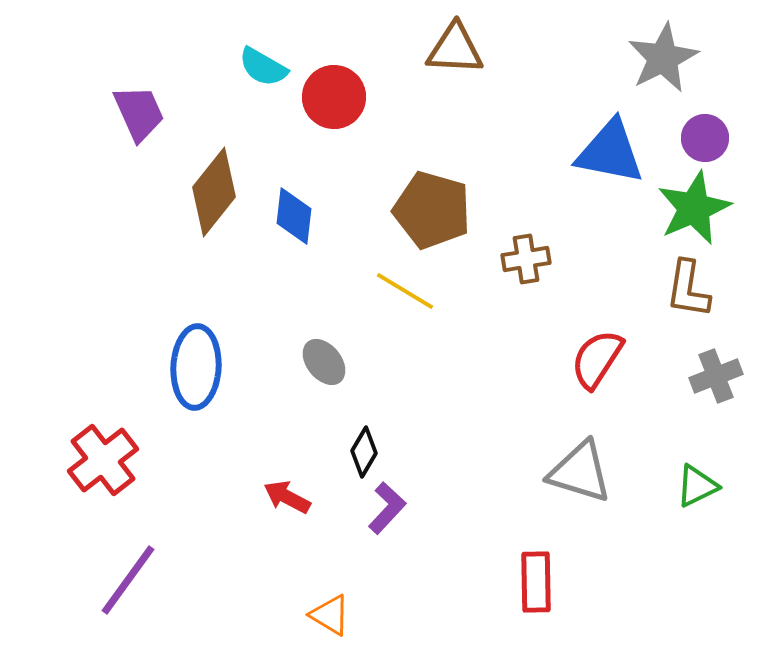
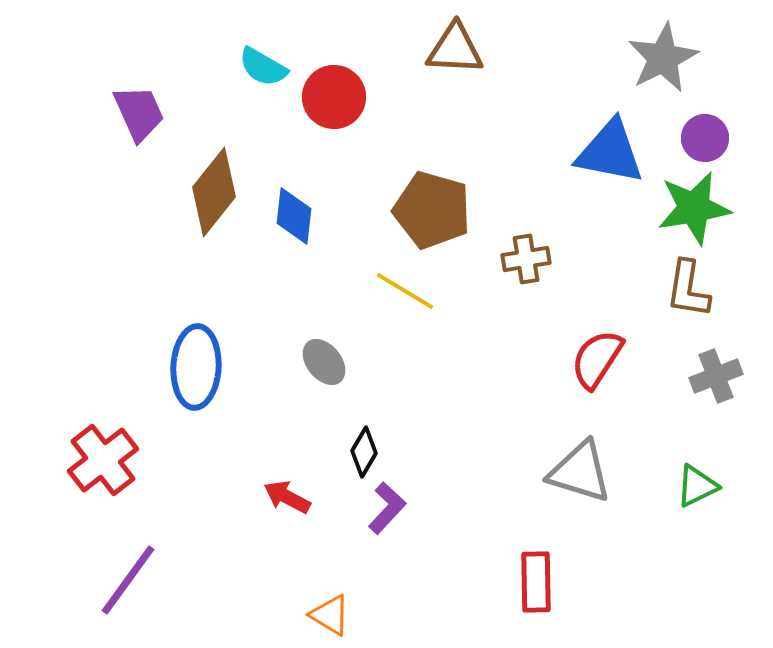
green star: rotated 14 degrees clockwise
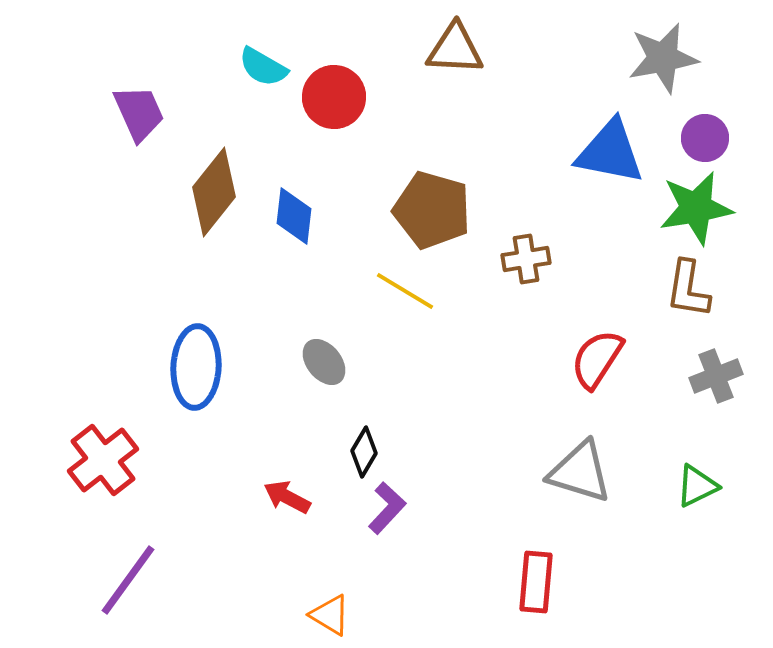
gray star: rotated 16 degrees clockwise
green star: moved 2 px right
red rectangle: rotated 6 degrees clockwise
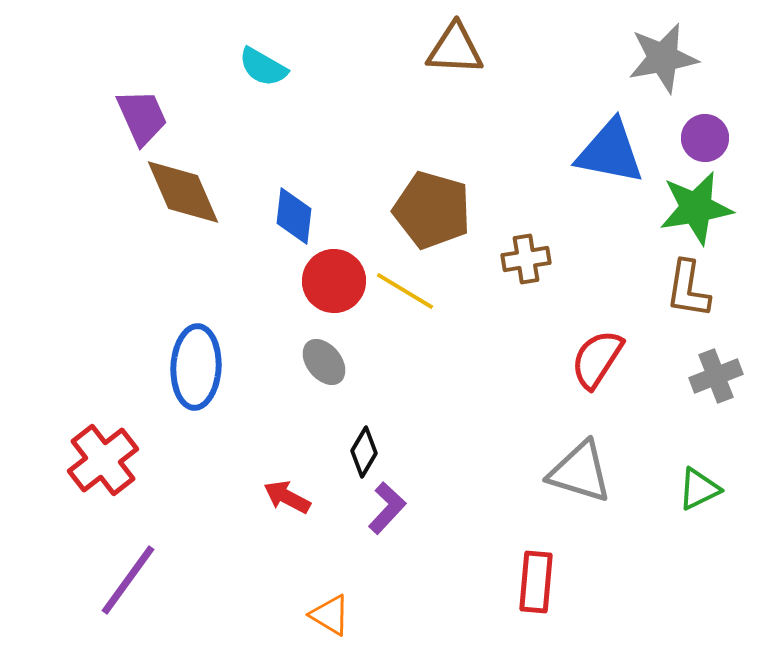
red circle: moved 184 px down
purple trapezoid: moved 3 px right, 4 px down
brown diamond: moved 31 px left; rotated 62 degrees counterclockwise
green triangle: moved 2 px right, 3 px down
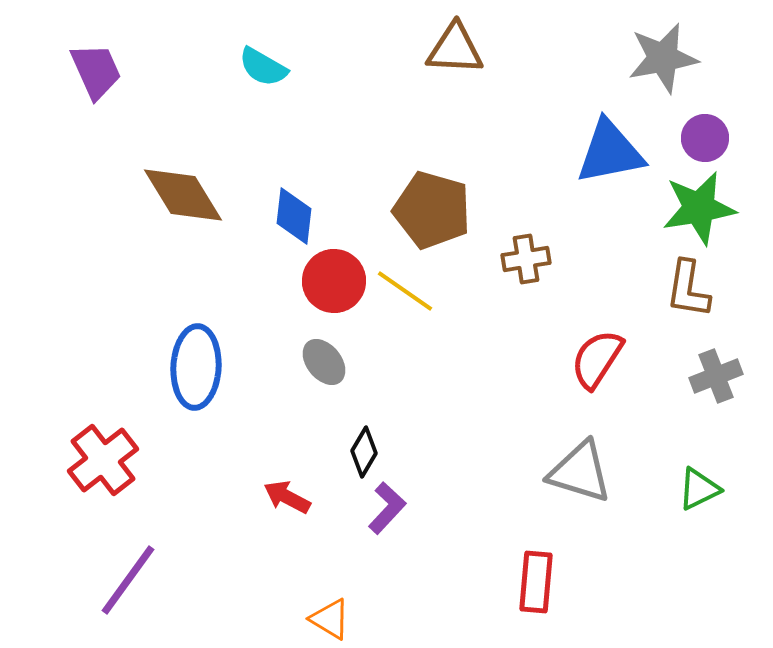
purple trapezoid: moved 46 px left, 46 px up
blue triangle: rotated 22 degrees counterclockwise
brown diamond: moved 3 px down; rotated 8 degrees counterclockwise
green star: moved 3 px right
yellow line: rotated 4 degrees clockwise
orange triangle: moved 4 px down
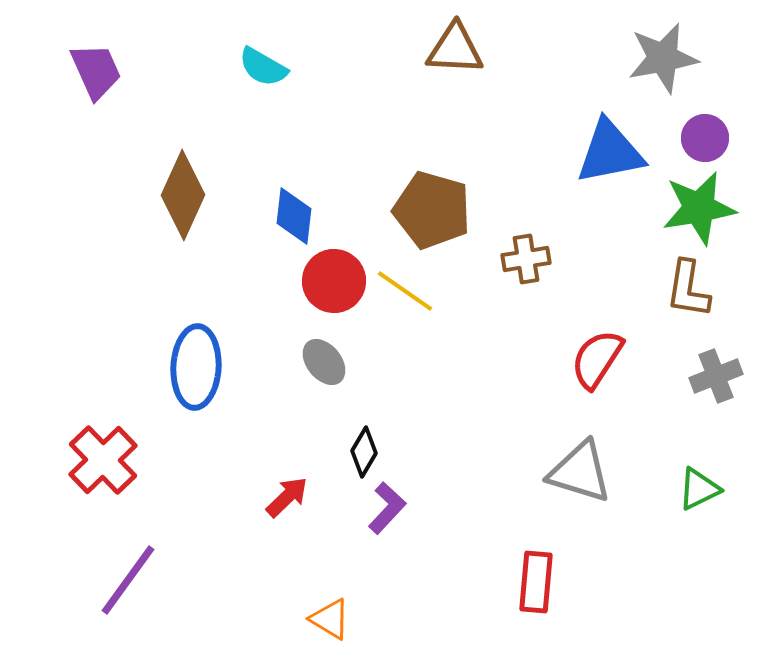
brown diamond: rotated 56 degrees clockwise
red cross: rotated 6 degrees counterclockwise
red arrow: rotated 108 degrees clockwise
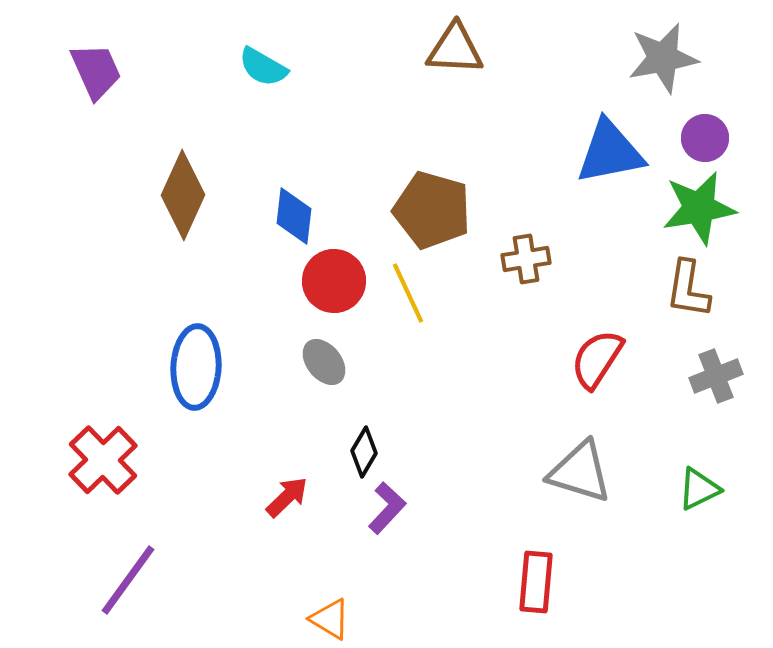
yellow line: moved 3 px right, 2 px down; rotated 30 degrees clockwise
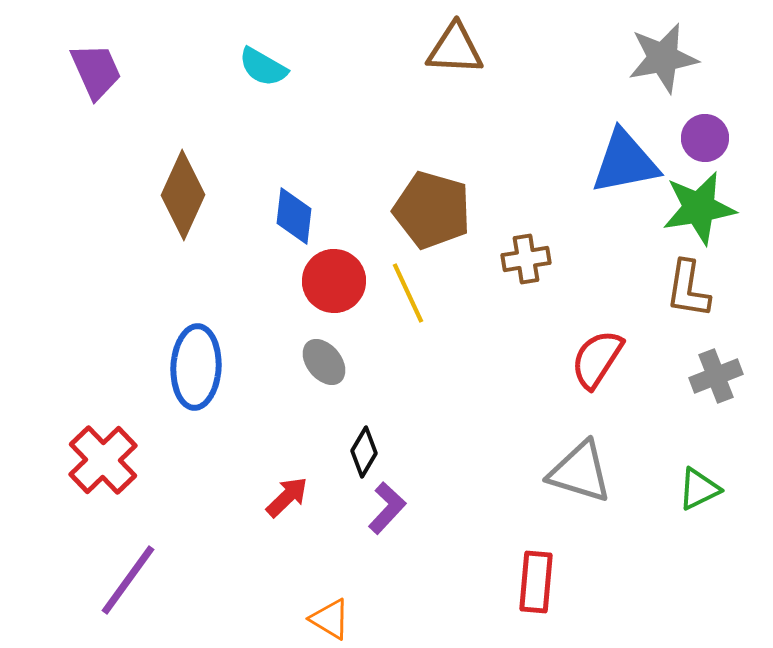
blue triangle: moved 15 px right, 10 px down
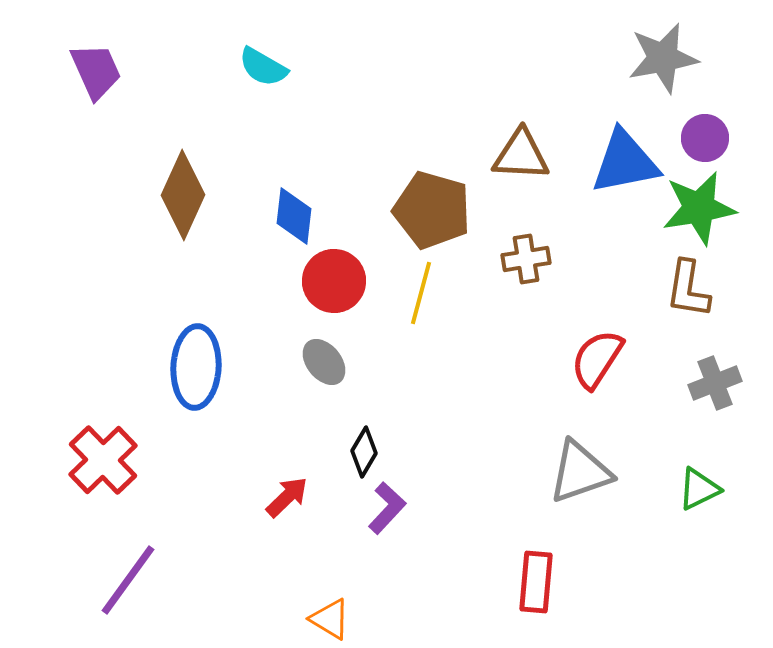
brown triangle: moved 66 px right, 106 px down
yellow line: moved 13 px right; rotated 40 degrees clockwise
gray cross: moved 1 px left, 7 px down
gray triangle: rotated 36 degrees counterclockwise
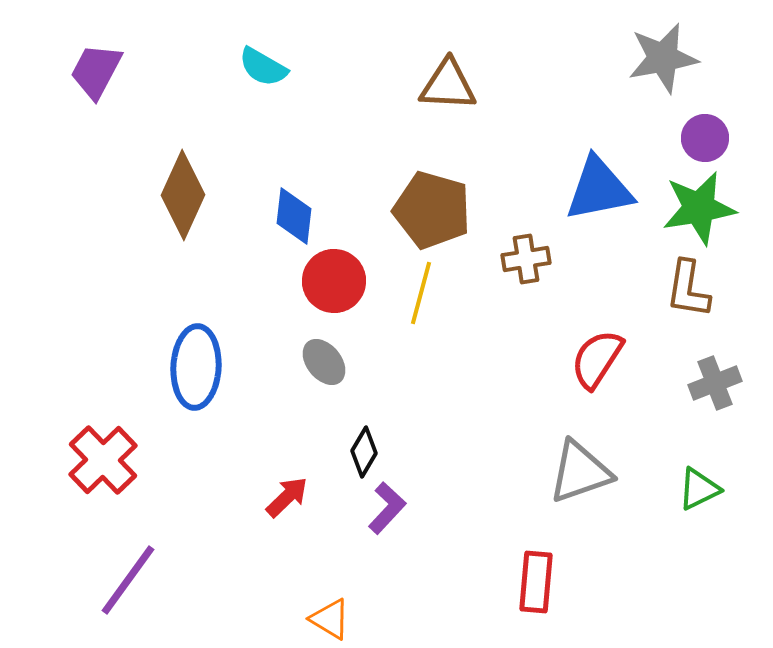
purple trapezoid: rotated 128 degrees counterclockwise
brown triangle: moved 73 px left, 70 px up
blue triangle: moved 26 px left, 27 px down
